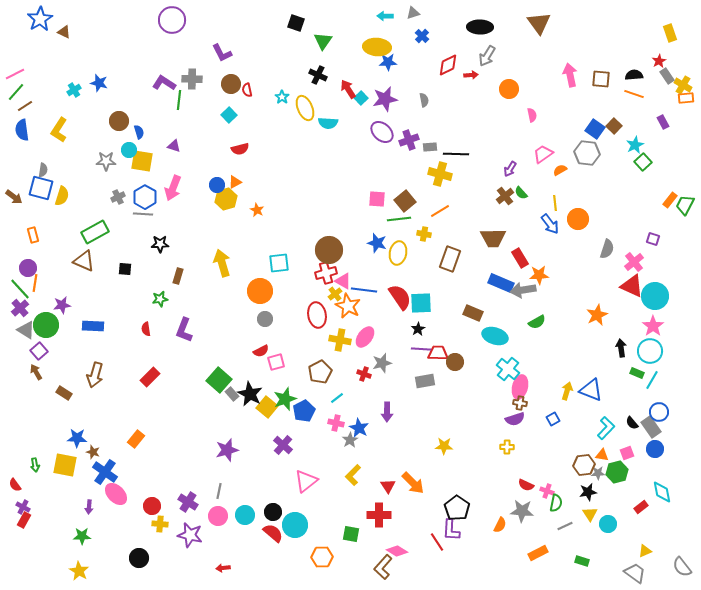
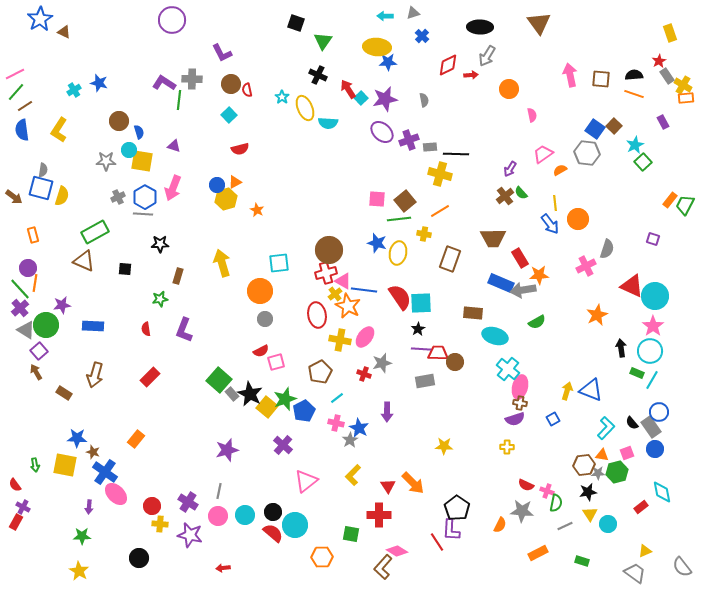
pink cross at (634, 262): moved 48 px left, 4 px down; rotated 12 degrees clockwise
brown rectangle at (473, 313): rotated 18 degrees counterclockwise
red rectangle at (24, 520): moved 8 px left, 2 px down
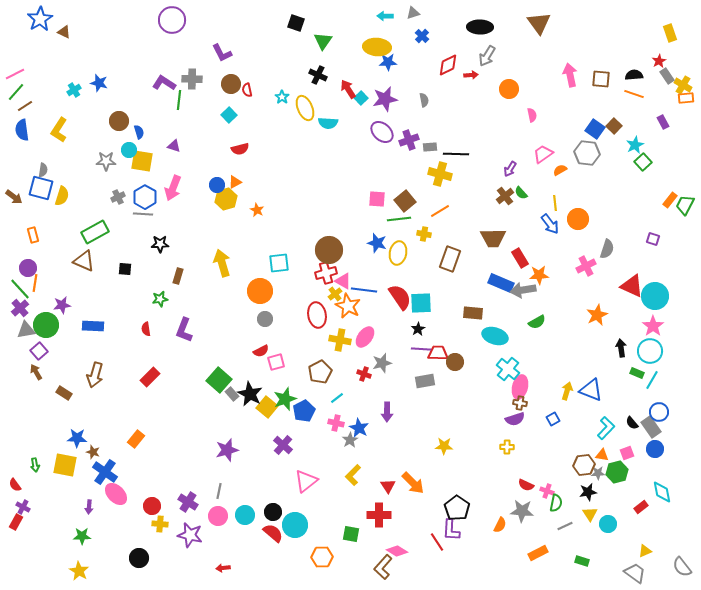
gray triangle at (26, 330): rotated 42 degrees counterclockwise
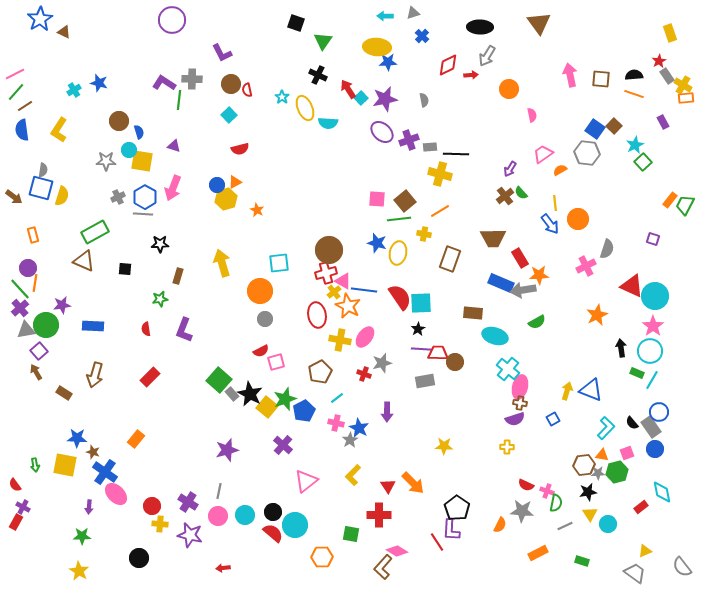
yellow cross at (335, 294): moved 1 px left, 2 px up
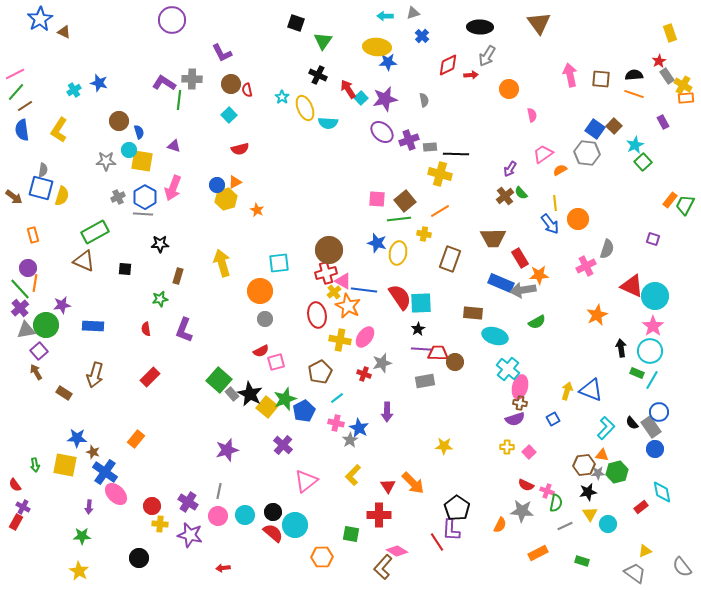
pink square at (627, 453): moved 98 px left, 1 px up; rotated 24 degrees counterclockwise
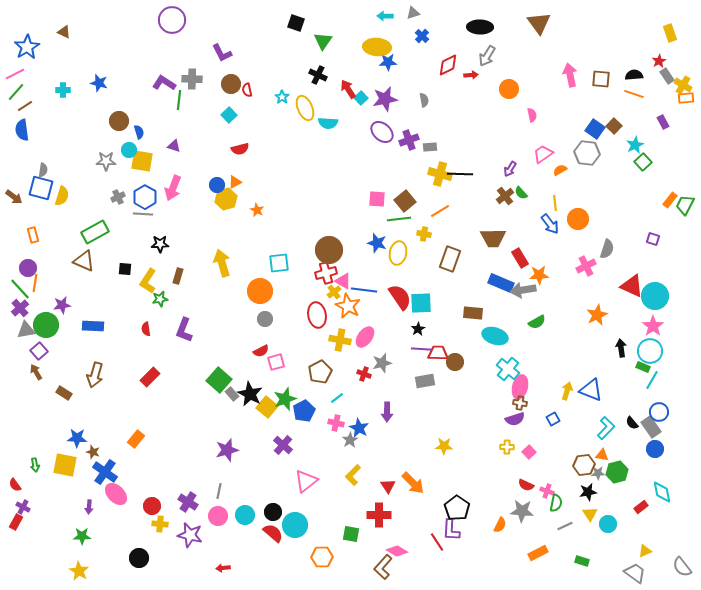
blue star at (40, 19): moved 13 px left, 28 px down
cyan cross at (74, 90): moved 11 px left; rotated 32 degrees clockwise
yellow L-shape at (59, 130): moved 89 px right, 151 px down
black line at (456, 154): moved 4 px right, 20 px down
green rectangle at (637, 373): moved 6 px right, 6 px up
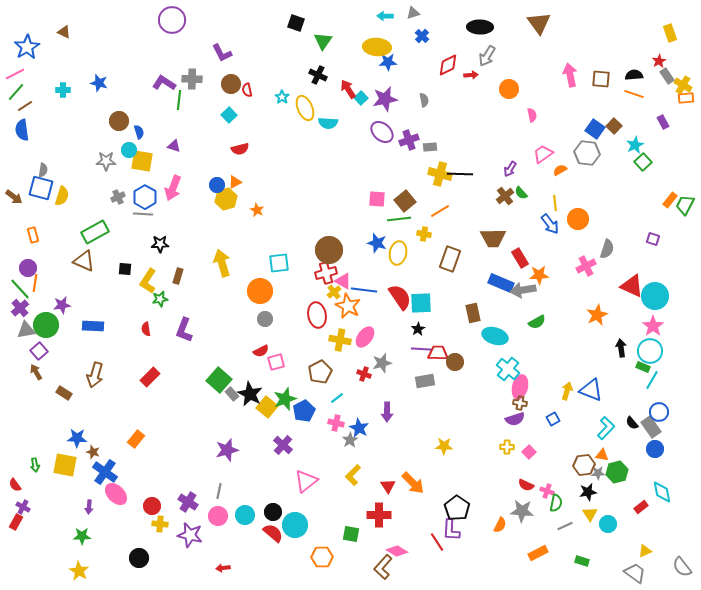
brown rectangle at (473, 313): rotated 72 degrees clockwise
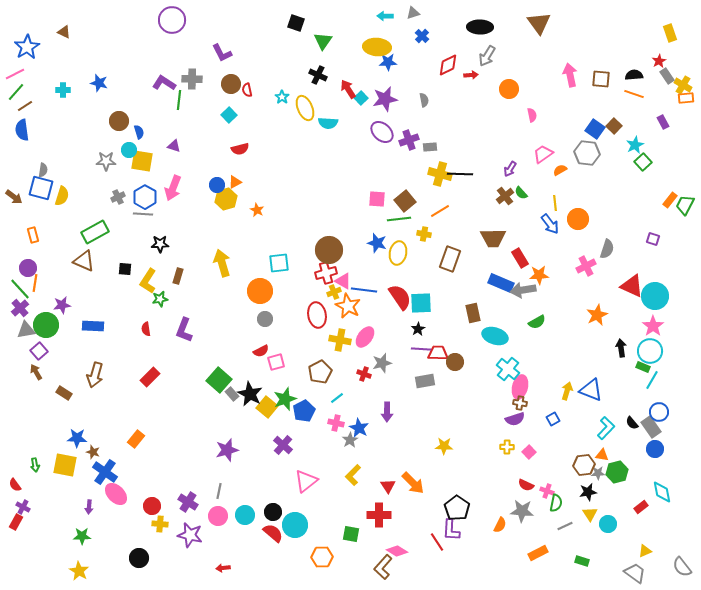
yellow cross at (334, 292): rotated 16 degrees clockwise
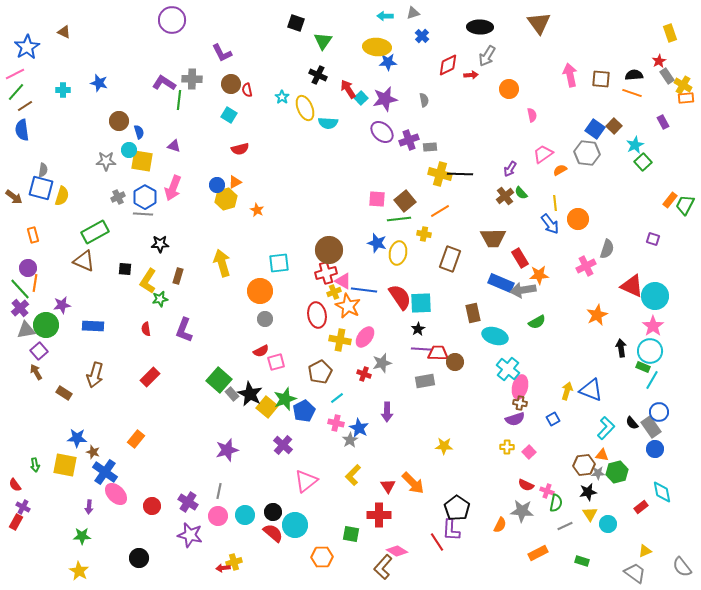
orange line at (634, 94): moved 2 px left, 1 px up
cyan square at (229, 115): rotated 14 degrees counterclockwise
yellow cross at (160, 524): moved 74 px right, 38 px down; rotated 21 degrees counterclockwise
